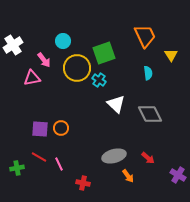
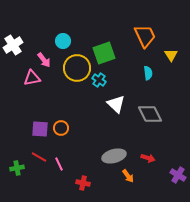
red arrow: rotated 24 degrees counterclockwise
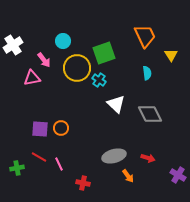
cyan semicircle: moved 1 px left
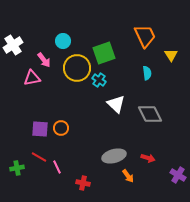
pink line: moved 2 px left, 3 px down
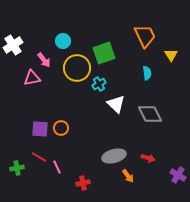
cyan cross: moved 4 px down; rotated 24 degrees clockwise
red cross: rotated 24 degrees counterclockwise
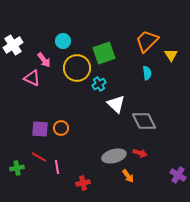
orange trapezoid: moved 2 px right, 5 px down; rotated 110 degrees counterclockwise
pink triangle: rotated 36 degrees clockwise
gray diamond: moved 6 px left, 7 px down
red arrow: moved 8 px left, 5 px up
pink line: rotated 16 degrees clockwise
